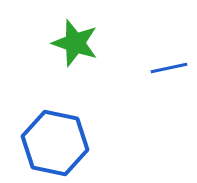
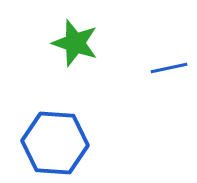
blue hexagon: rotated 8 degrees counterclockwise
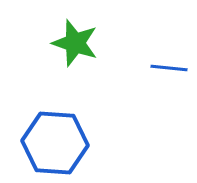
blue line: rotated 18 degrees clockwise
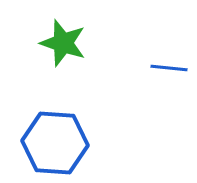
green star: moved 12 px left
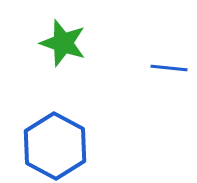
blue hexagon: moved 3 px down; rotated 24 degrees clockwise
